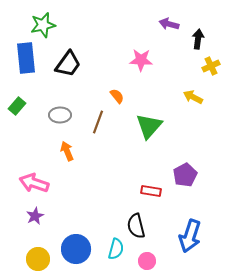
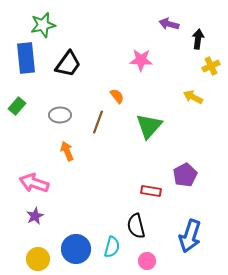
cyan semicircle: moved 4 px left, 2 px up
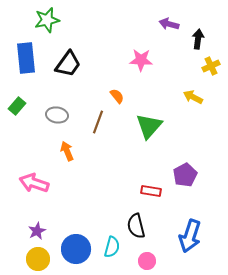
green star: moved 4 px right, 5 px up
gray ellipse: moved 3 px left; rotated 10 degrees clockwise
purple star: moved 2 px right, 15 px down
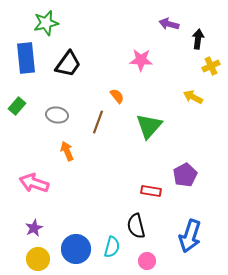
green star: moved 1 px left, 3 px down
purple star: moved 3 px left, 3 px up
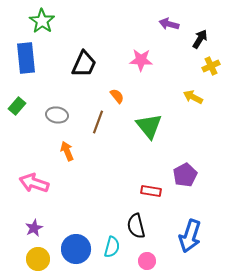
green star: moved 4 px left, 2 px up; rotated 25 degrees counterclockwise
black arrow: moved 2 px right; rotated 24 degrees clockwise
black trapezoid: moved 16 px right; rotated 12 degrees counterclockwise
green triangle: rotated 20 degrees counterclockwise
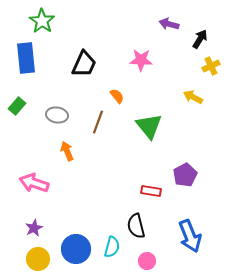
blue arrow: rotated 40 degrees counterclockwise
